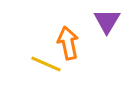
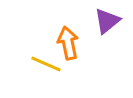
purple triangle: rotated 20 degrees clockwise
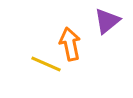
orange arrow: moved 2 px right, 1 px down
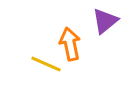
purple triangle: moved 2 px left
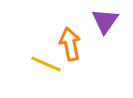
purple triangle: rotated 16 degrees counterclockwise
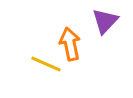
purple triangle: rotated 8 degrees clockwise
